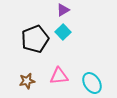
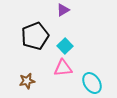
cyan square: moved 2 px right, 14 px down
black pentagon: moved 3 px up
pink triangle: moved 4 px right, 8 px up
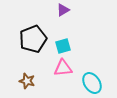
black pentagon: moved 2 px left, 3 px down
cyan square: moved 2 px left; rotated 28 degrees clockwise
brown star: rotated 28 degrees clockwise
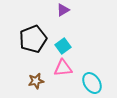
cyan square: rotated 21 degrees counterclockwise
brown star: moved 9 px right; rotated 28 degrees counterclockwise
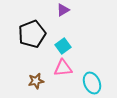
black pentagon: moved 1 px left, 5 px up
cyan ellipse: rotated 10 degrees clockwise
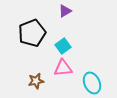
purple triangle: moved 2 px right, 1 px down
black pentagon: moved 1 px up
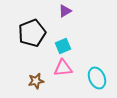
cyan square: rotated 14 degrees clockwise
cyan ellipse: moved 5 px right, 5 px up
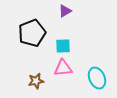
cyan square: rotated 21 degrees clockwise
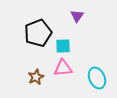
purple triangle: moved 12 px right, 5 px down; rotated 24 degrees counterclockwise
black pentagon: moved 6 px right
brown star: moved 4 px up; rotated 14 degrees counterclockwise
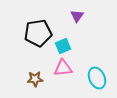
black pentagon: rotated 12 degrees clockwise
cyan square: rotated 21 degrees counterclockwise
brown star: moved 1 px left, 2 px down; rotated 21 degrees clockwise
